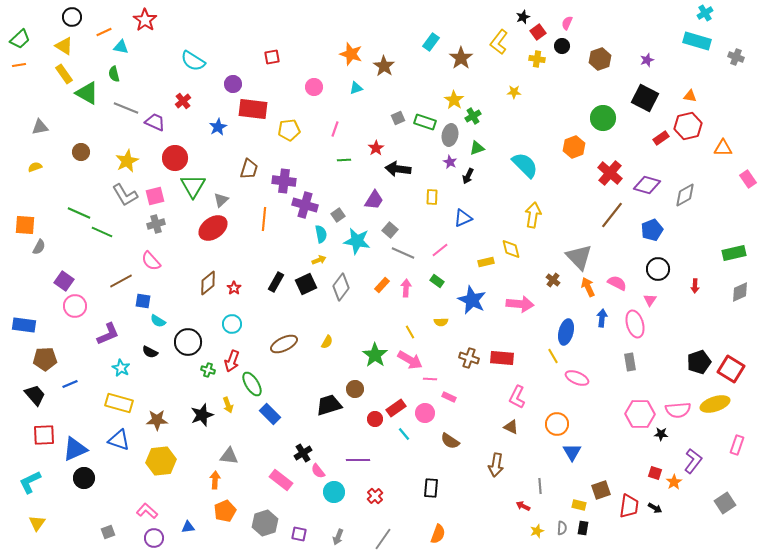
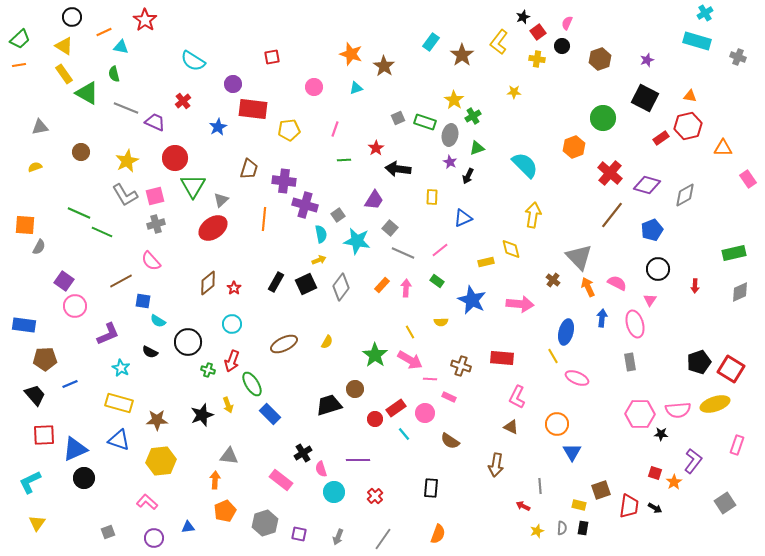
gray cross at (736, 57): moved 2 px right
brown star at (461, 58): moved 1 px right, 3 px up
gray square at (390, 230): moved 2 px up
brown cross at (469, 358): moved 8 px left, 8 px down
pink semicircle at (318, 471): moved 3 px right, 2 px up; rotated 21 degrees clockwise
pink L-shape at (147, 511): moved 9 px up
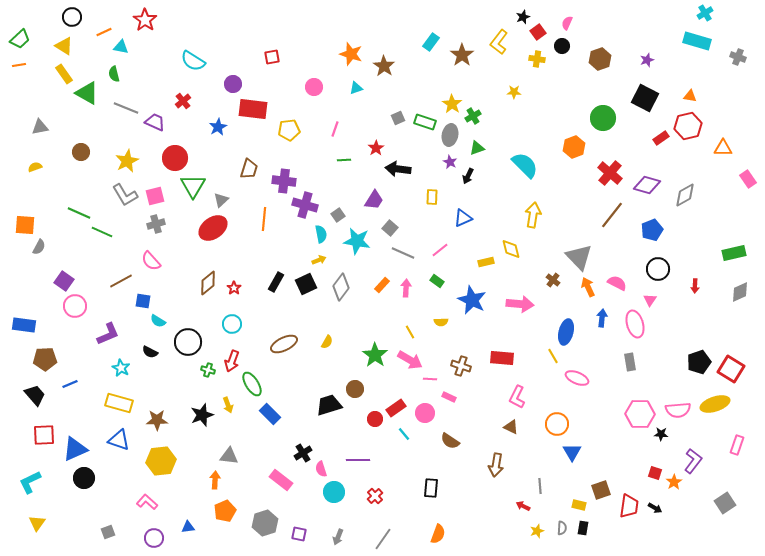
yellow star at (454, 100): moved 2 px left, 4 px down
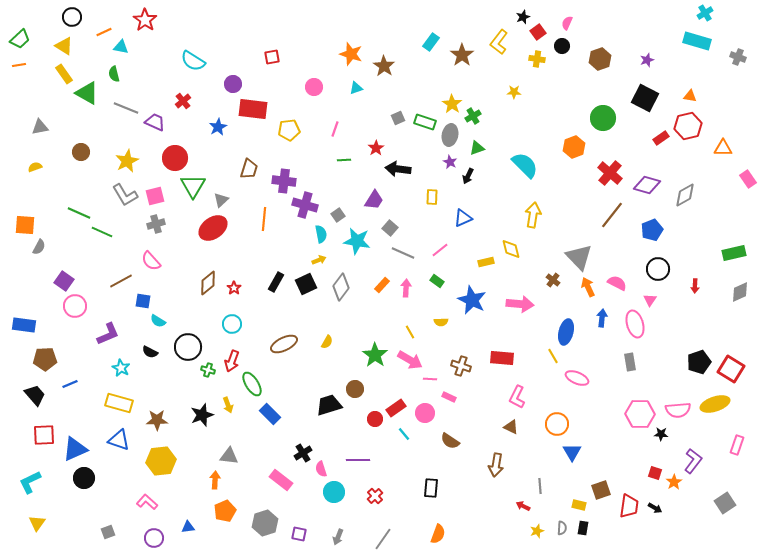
black circle at (188, 342): moved 5 px down
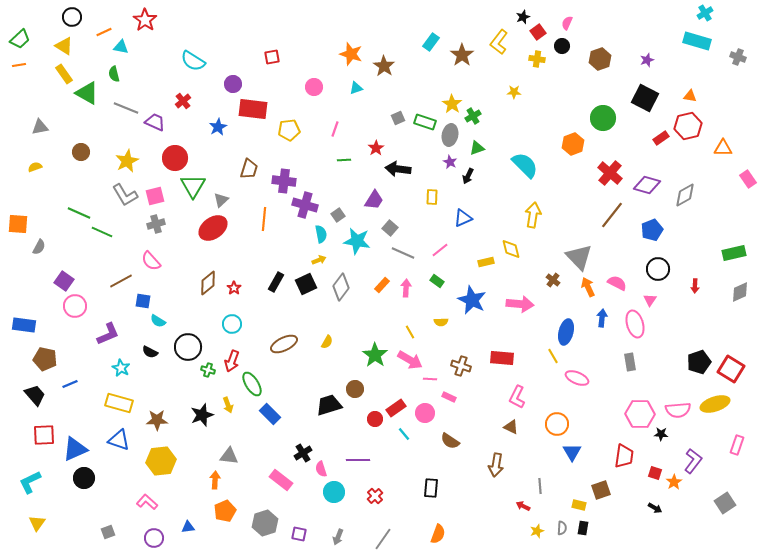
orange hexagon at (574, 147): moved 1 px left, 3 px up
orange square at (25, 225): moved 7 px left, 1 px up
brown pentagon at (45, 359): rotated 15 degrees clockwise
red trapezoid at (629, 506): moved 5 px left, 50 px up
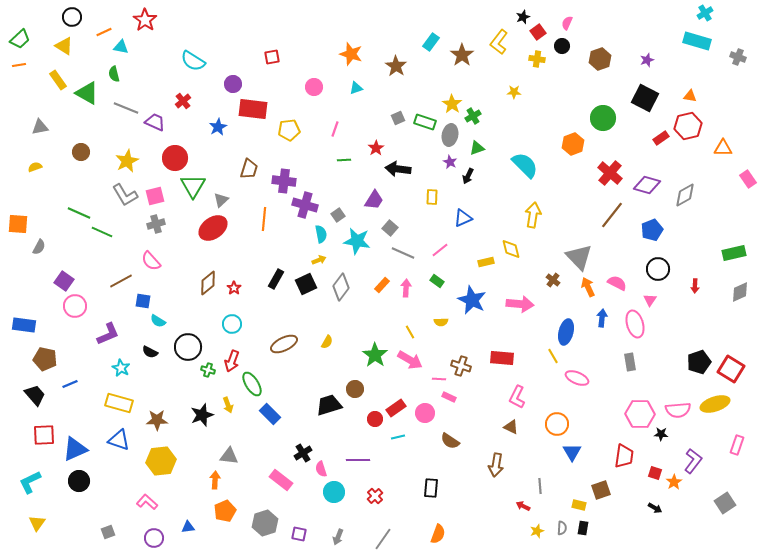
brown star at (384, 66): moved 12 px right
yellow rectangle at (64, 74): moved 6 px left, 6 px down
black rectangle at (276, 282): moved 3 px up
pink line at (430, 379): moved 9 px right
cyan line at (404, 434): moved 6 px left, 3 px down; rotated 64 degrees counterclockwise
black circle at (84, 478): moved 5 px left, 3 px down
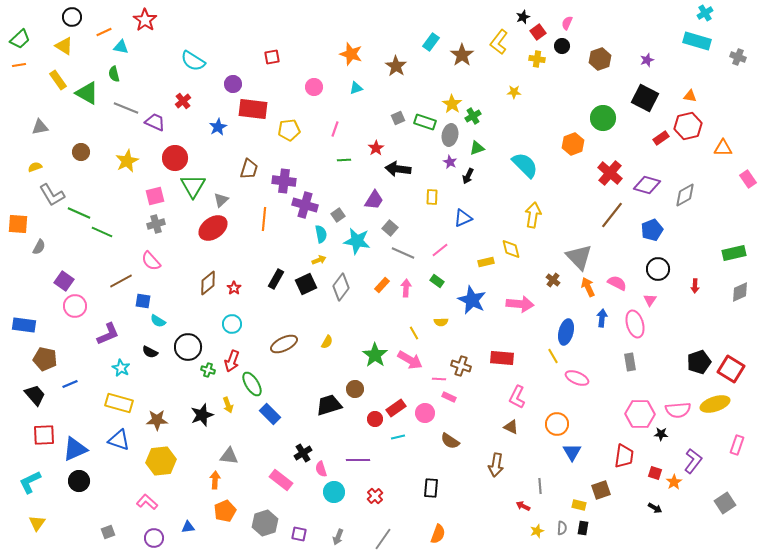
gray L-shape at (125, 195): moved 73 px left
yellow line at (410, 332): moved 4 px right, 1 px down
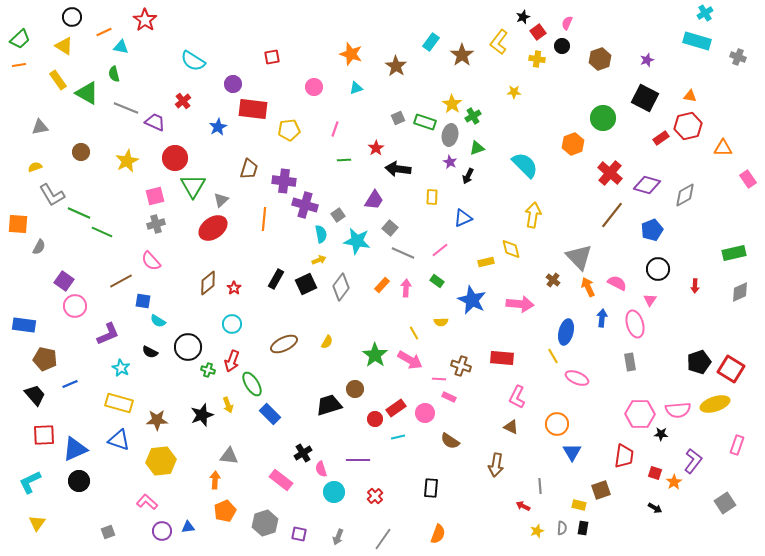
purple circle at (154, 538): moved 8 px right, 7 px up
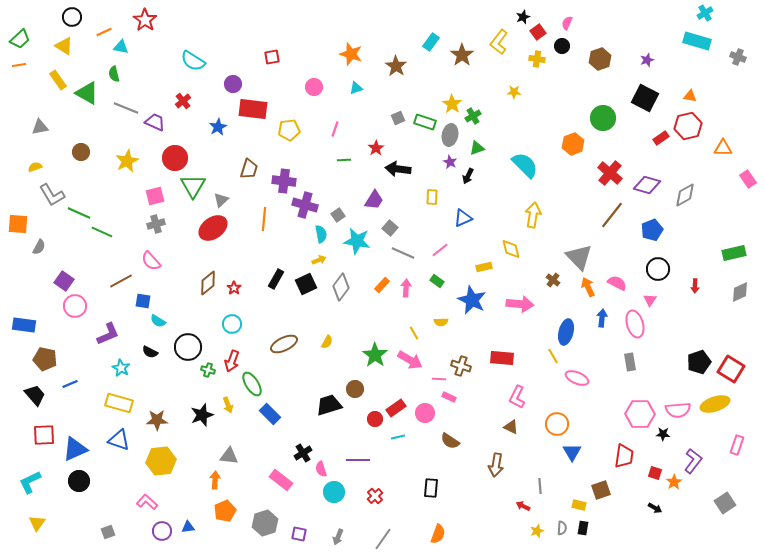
yellow rectangle at (486, 262): moved 2 px left, 5 px down
black star at (661, 434): moved 2 px right
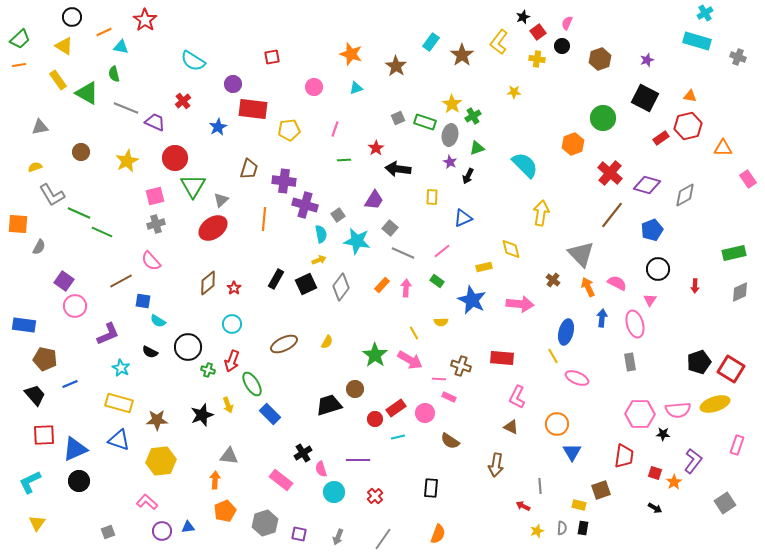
yellow arrow at (533, 215): moved 8 px right, 2 px up
pink line at (440, 250): moved 2 px right, 1 px down
gray triangle at (579, 257): moved 2 px right, 3 px up
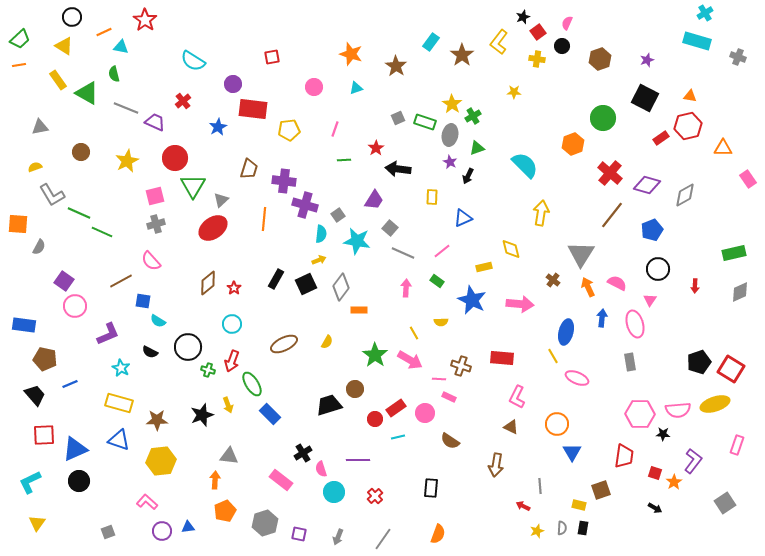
cyan semicircle at (321, 234): rotated 18 degrees clockwise
gray triangle at (581, 254): rotated 16 degrees clockwise
orange rectangle at (382, 285): moved 23 px left, 25 px down; rotated 49 degrees clockwise
